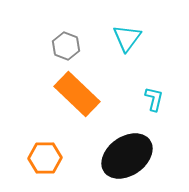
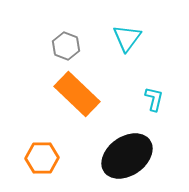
orange hexagon: moved 3 px left
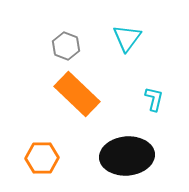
black ellipse: rotated 30 degrees clockwise
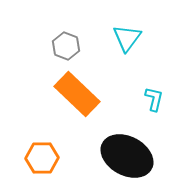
black ellipse: rotated 33 degrees clockwise
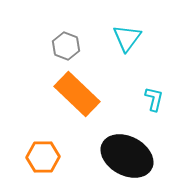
orange hexagon: moved 1 px right, 1 px up
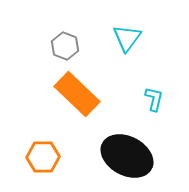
gray hexagon: moved 1 px left
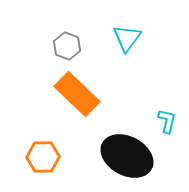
gray hexagon: moved 2 px right
cyan L-shape: moved 13 px right, 22 px down
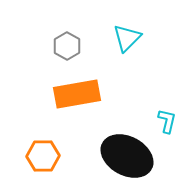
cyan triangle: rotated 8 degrees clockwise
gray hexagon: rotated 8 degrees clockwise
orange rectangle: rotated 54 degrees counterclockwise
orange hexagon: moved 1 px up
